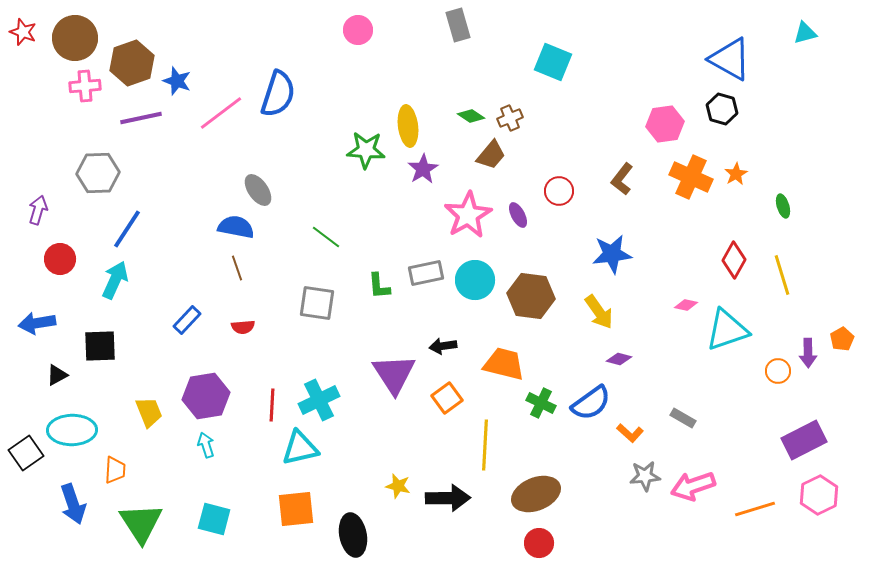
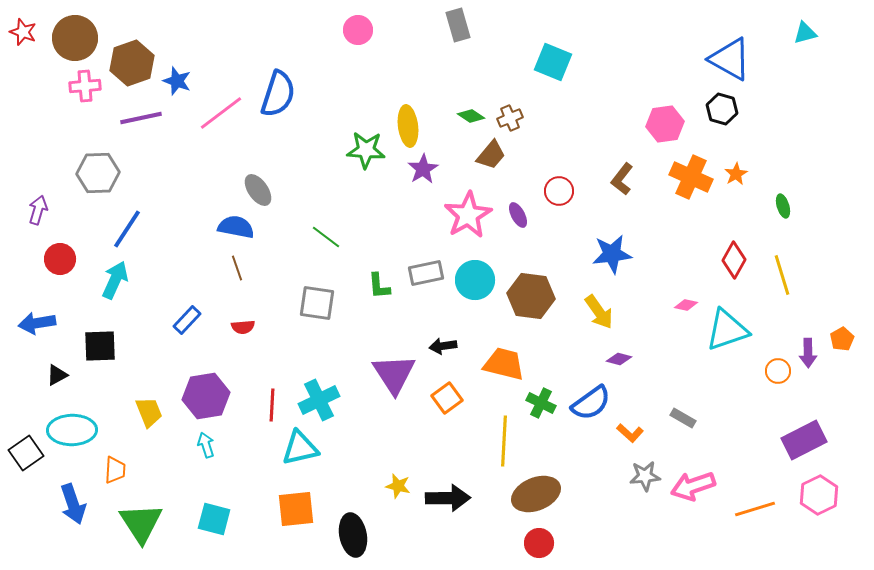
yellow line at (485, 445): moved 19 px right, 4 px up
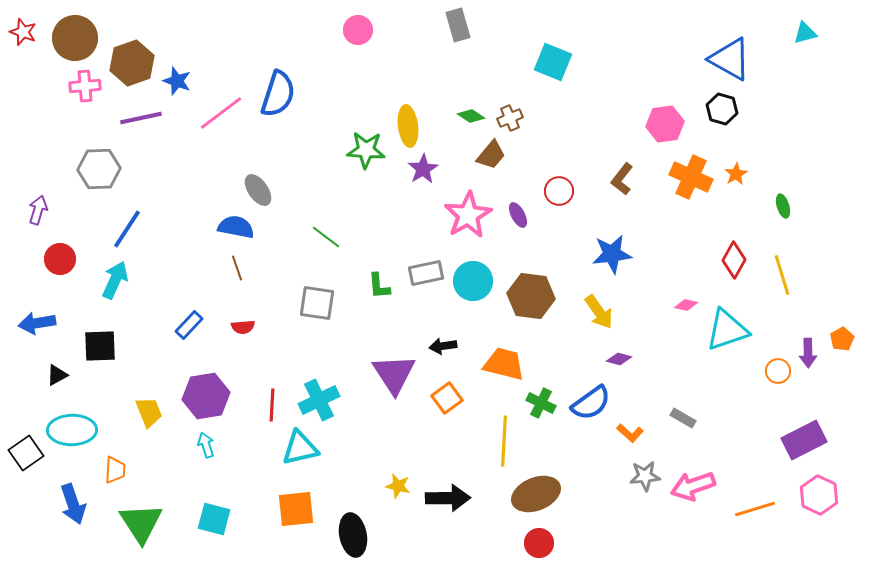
gray hexagon at (98, 173): moved 1 px right, 4 px up
cyan circle at (475, 280): moved 2 px left, 1 px down
blue rectangle at (187, 320): moved 2 px right, 5 px down
pink hexagon at (819, 495): rotated 9 degrees counterclockwise
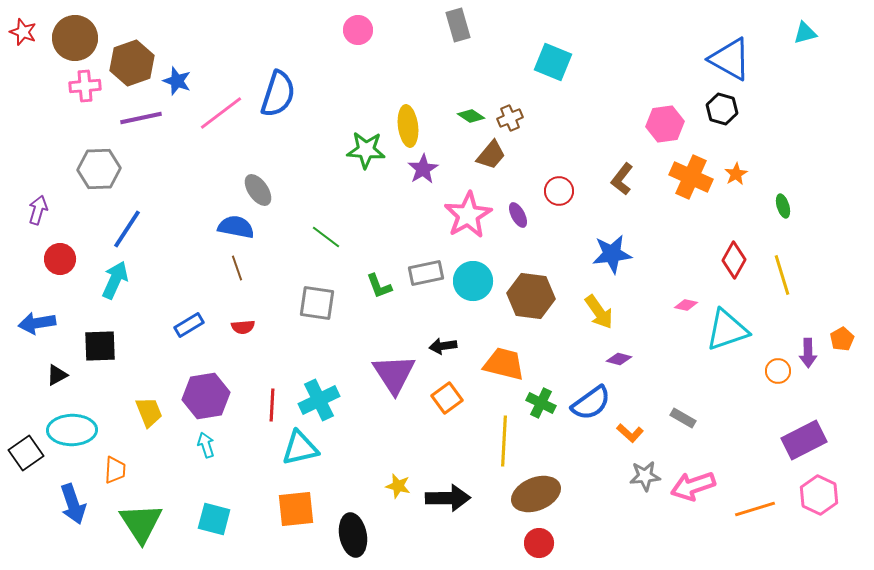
green L-shape at (379, 286): rotated 16 degrees counterclockwise
blue rectangle at (189, 325): rotated 16 degrees clockwise
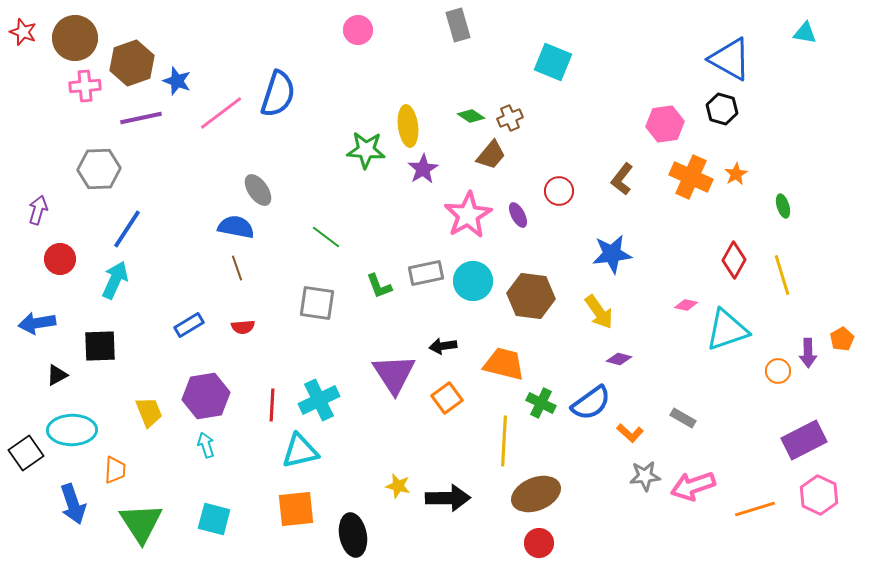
cyan triangle at (805, 33): rotated 25 degrees clockwise
cyan triangle at (300, 448): moved 3 px down
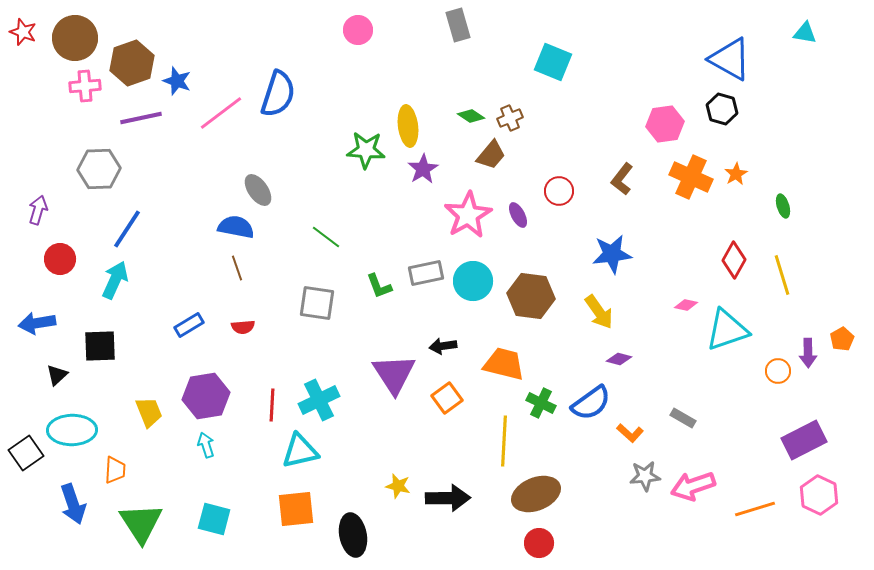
black triangle at (57, 375): rotated 15 degrees counterclockwise
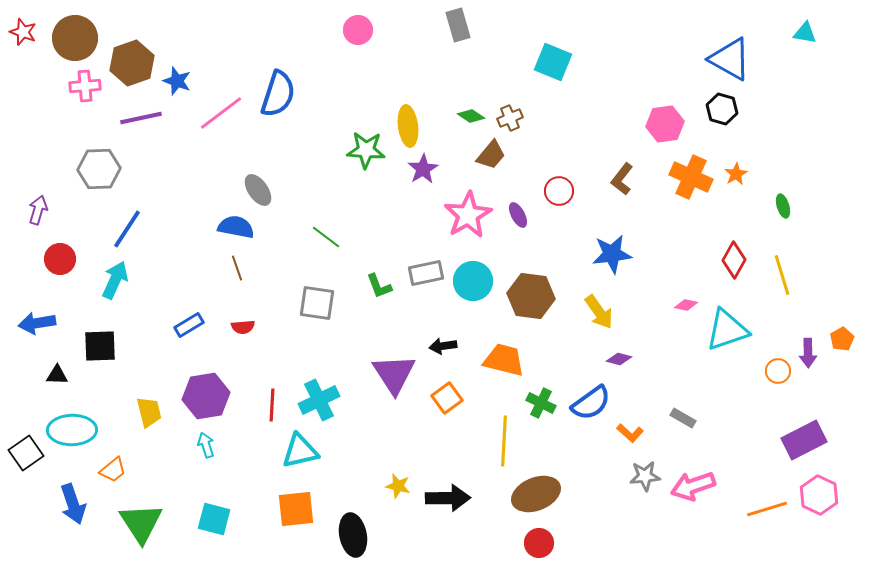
orange trapezoid at (504, 364): moved 4 px up
black triangle at (57, 375): rotated 45 degrees clockwise
yellow trapezoid at (149, 412): rotated 8 degrees clockwise
orange trapezoid at (115, 470): moved 2 px left; rotated 48 degrees clockwise
orange line at (755, 509): moved 12 px right
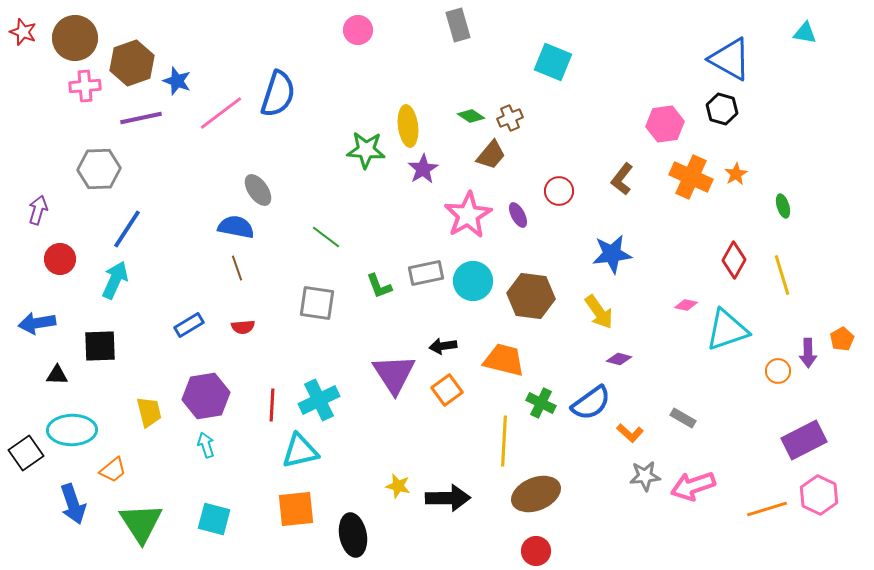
orange square at (447, 398): moved 8 px up
red circle at (539, 543): moved 3 px left, 8 px down
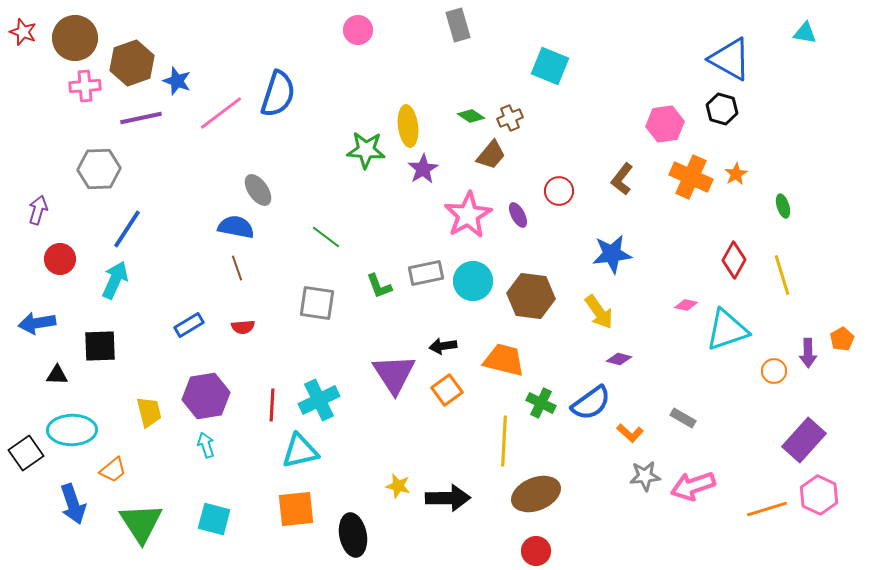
cyan square at (553, 62): moved 3 px left, 4 px down
orange circle at (778, 371): moved 4 px left
purple rectangle at (804, 440): rotated 21 degrees counterclockwise
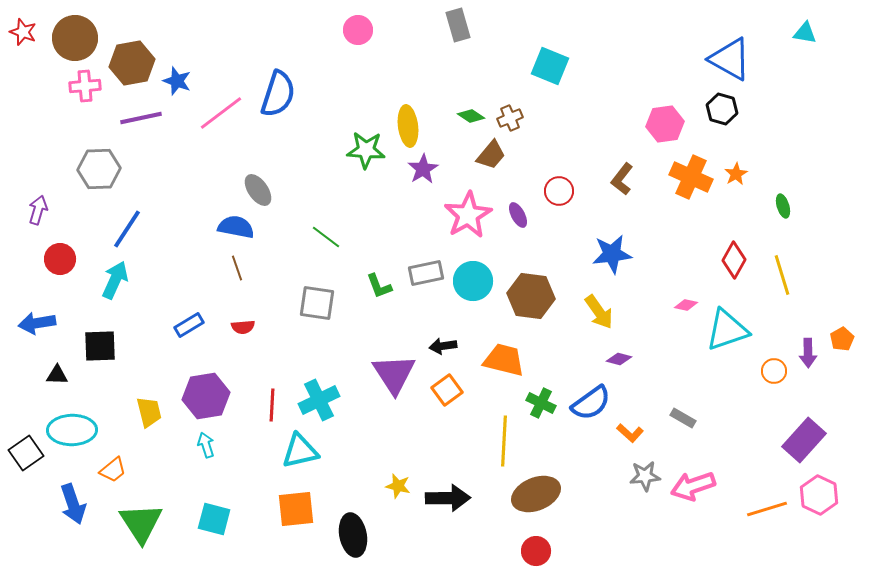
brown hexagon at (132, 63): rotated 9 degrees clockwise
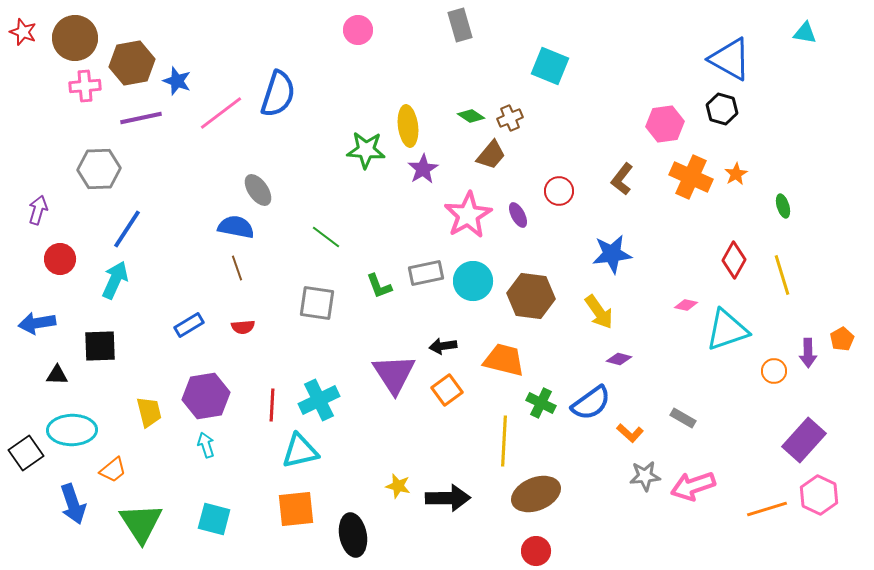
gray rectangle at (458, 25): moved 2 px right
